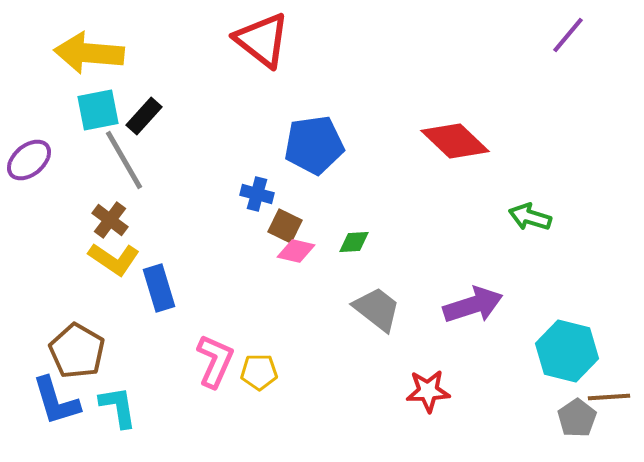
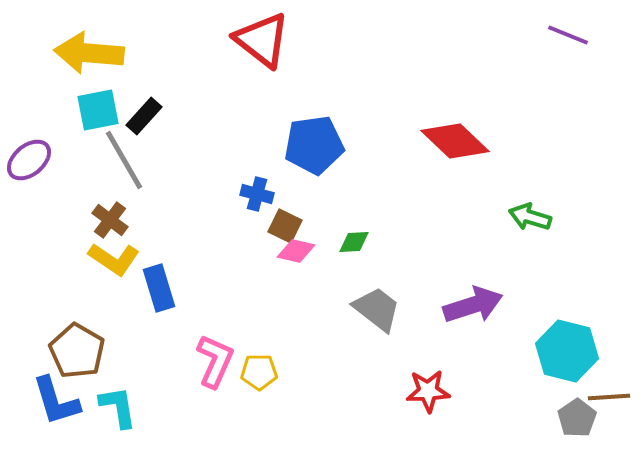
purple line: rotated 72 degrees clockwise
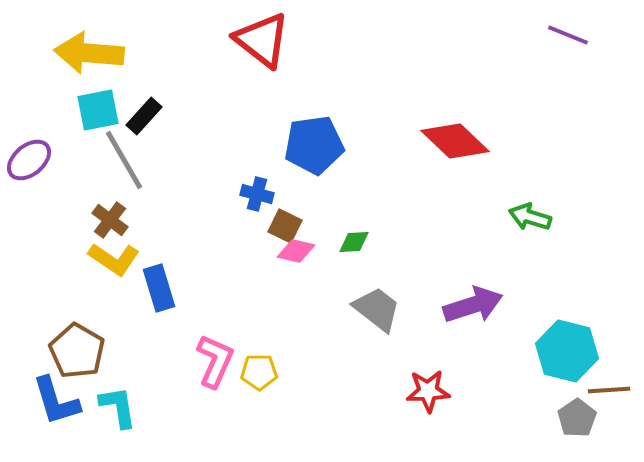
brown line: moved 7 px up
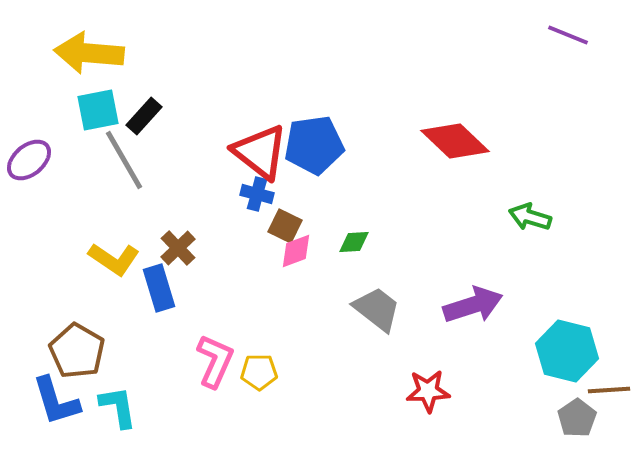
red triangle: moved 2 px left, 112 px down
brown cross: moved 68 px right, 28 px down; rotated 9 degrees clockwise
pink diamond: rotated 33 degrees counterclockwise
